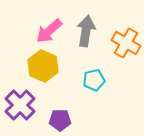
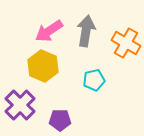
pink arrow: rotated 8 degrees clockwise
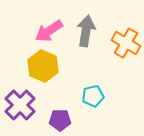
cyan pentagon: moved 1 px left, 16 px down
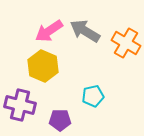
gray arrow: moved 1 px left; rotated 68 degrees counterclockwise
purple cross: rotated 32 degrees counterclockwise
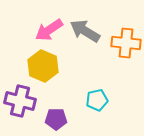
pink arrow: moved 1 px up
orange cross: rotated 24 degrees counterclockwise
cyan pentagon: moved 4 px right, 4 px down
purple cross: moved 4 px up
purple pentagon: moved 4 px left, 1 px up
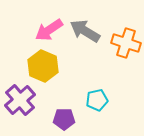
orange cross: rotated 12 degrees clockwise
purple cross: moved 1 px up; rotated 36 degrees clockwise
purple pentagon: moved 8 px right
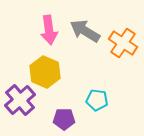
pink arrow: rotated 64 degrees counterclockwise
orange cross: moved 3 px left; rotated 16 degrees clockwise
yellow hexagon: moved 2 px right, 6 px down
cyan pentagon: rotated 20 degrees clockwise
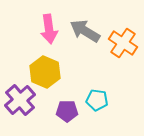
pink arrow: moved 1 px up
purple pentagon: moved 3 px right, 8 px up
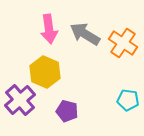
gray arrow: moved 3 px down
cyan pentagon: moved 31 px right
purple pentagon: rotated 15 degrees clockwise
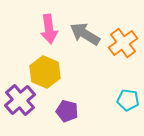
orange cross: rotated 20 degrees clockwise
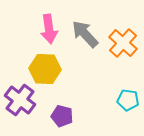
gray arrow: rotated 16 degrees clockwise
orange cross: rotated 12 degrees counterclockwise
yellow hexagon: moved 3 px up; rotated 20 degrees counterclockwise
purple cross: rotated 12 degrees counterclockwise
purple pentagon: moved 5 px left, 5 px down
